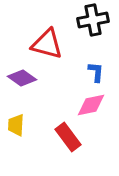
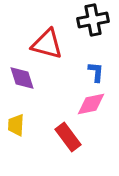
purple diamond: rotated 36 degrees clockwise
pink diamond: moved 1 px up
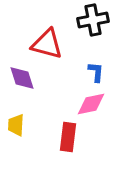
red rectangle: rotated 44 degrees clockwise
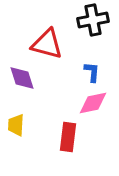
blue L-shape: moved 4 px left
pink diamond: moved 2 px right, 1 px up
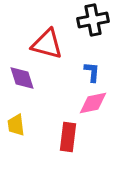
yellow trapezoid: rotated 10 degrees counterclockwise
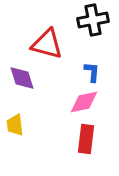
pink diamond: moved 9 px left, 1 px up
yellow trapezoid: moved 1 px left
red rectangle: moved 18 px right, 2 px down
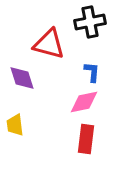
black cross: moved 3 px left, 2 px down
red triangle: moved 2 px right
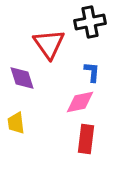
red triangle: rotated 40 degrees clockwise
pink diamond: moved 4 px left
yellow trapezoid: moved 1 px right, 2 px up
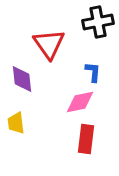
black cross: moved 8 px right
blue L-shape: moved 1 px right
purple diamond: moved 1 px down; rotated 12 degrees clockwise
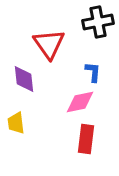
purple diamond: moved 2 px right
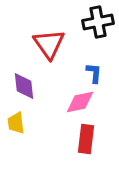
blue L-shape: moved 1 px right, 1 px down
purple diamond: moved 7 px down
